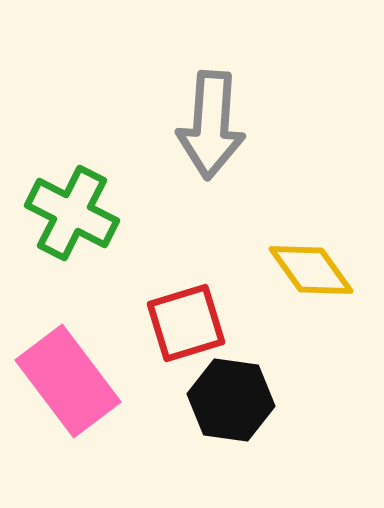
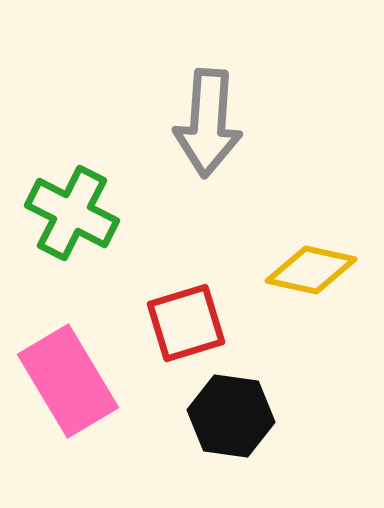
gray arrow: moved 3 px left, 2 px up
yellow diamond: rotated 42 degrees counterclockwise
pink rectangle: rotated 6 degrees clockwise
black hexagon: moved 16 px down
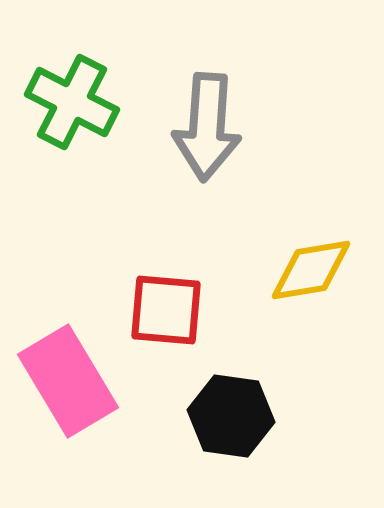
gray arrow: moved 1 px left, 4 px down
green cross: moved 111 px up
yellow diamond: rotated 22 degrees counterclockwise
red square: moved 20 px left, 13 px up; rotated 22 degrees clockwise
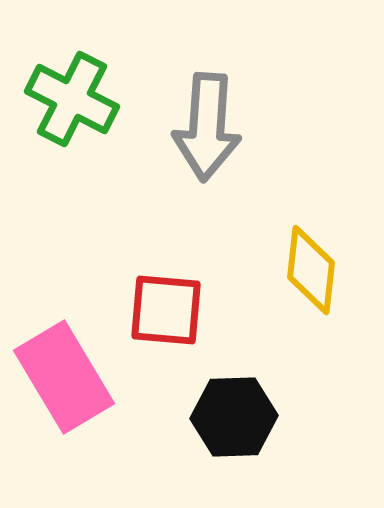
green cross: moved 3 px up
yellow diamond: rotated 74 degrees counterclockwise
pink rectangle: moved 4 px left, 4 px up
black hexagon: moved 3 px right, 1 px down; rotated 10 degrees counterclockwise
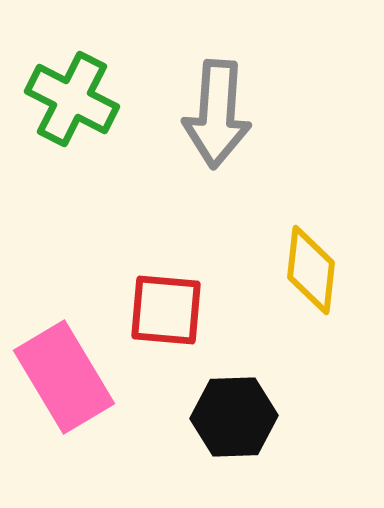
gray arrow: moved 10 px right, 13 px up
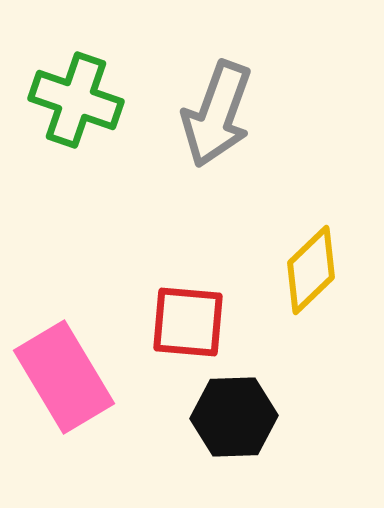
green cross: moved 4 px right, 1 px down; rotated 8 degrees counterclockwise
gray arrow: rotated 16 degrees clockwise
yellow diamond: rotated 40 degrees clockwise
red square: moved 22 px right, 12 px down
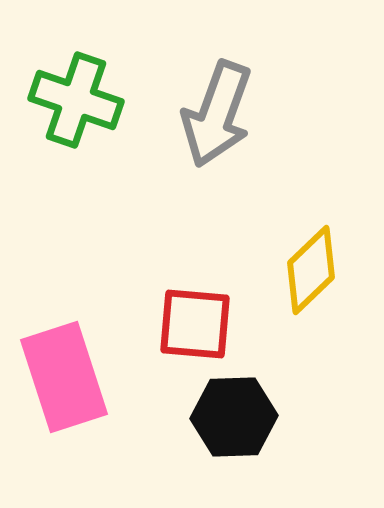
red square: moved 7 px right, 2 px down
pink rectangle: rotated 13 degrees clockwise
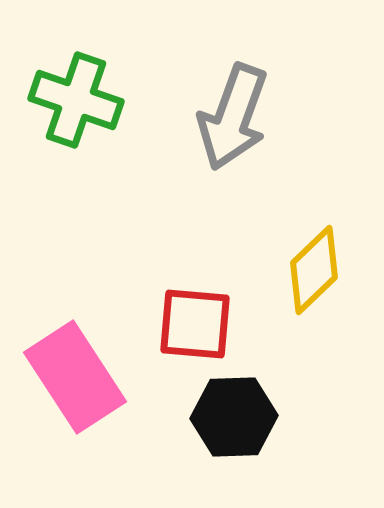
gray arrow: moved 16 px right, 3 px down
yellow diamond: moved 3 px right
pink rectangle: moved 11 px right; rotated 15 degrees counterclockwise
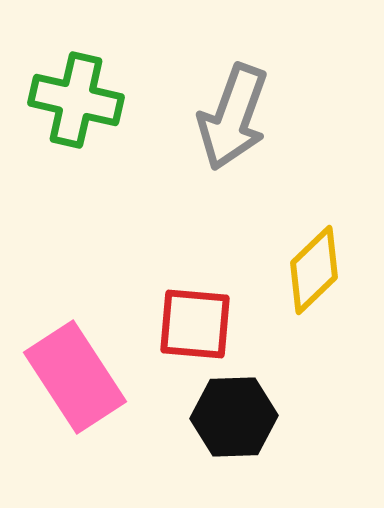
green cross: rotated 6 degrees counterclockwise
